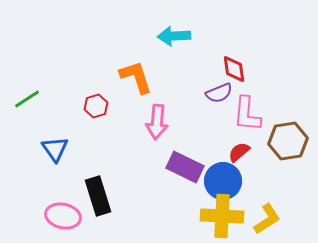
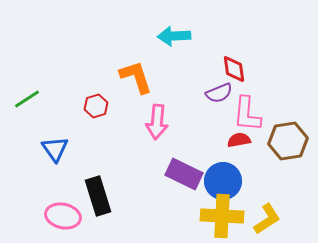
red semicircle: moved 12 px up; rotated 30 degrees clockwise
purple rectangle: moved 1 px left, 7 px down
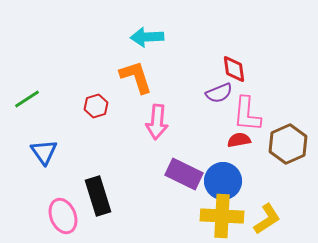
cyan arrow: moved 27 px left, 1 px down
brown hexagon: moved 3 px down; rotated 15 degrees counterclockwise
blue triangle: moved 11 px left, 3 px down
pink ellipse: rotated 56 degrees clockwise
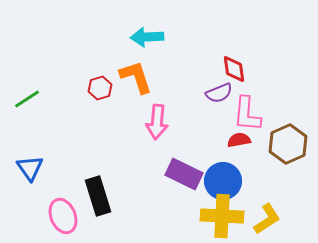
red hexagon: moved 4 px right, 18 px up
blue triangle: moved 14 px left, 16 px down
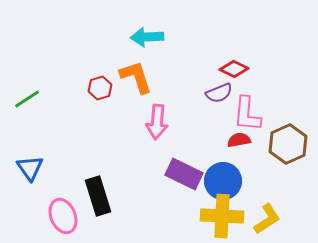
red diamond: rotated 56 degrees counterclockwise
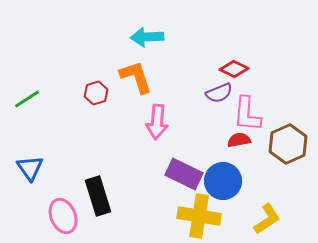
red hexagon: moved 4 px left, 5 px down
yellow cross: moved 23 px left; rotated 6 degrees clockwise
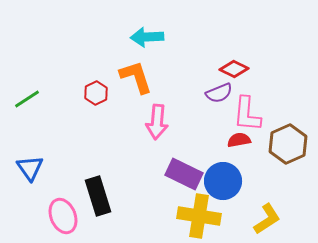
red hexagon: rotated 10 degrees counterclockwise
